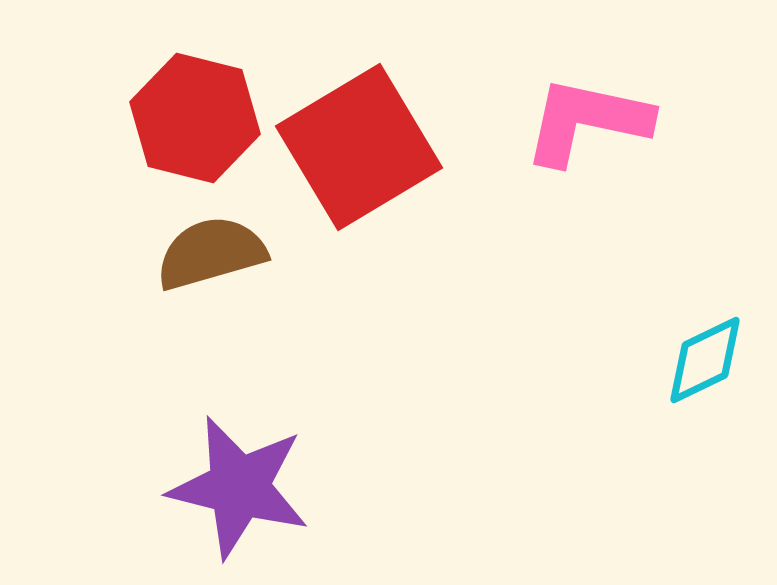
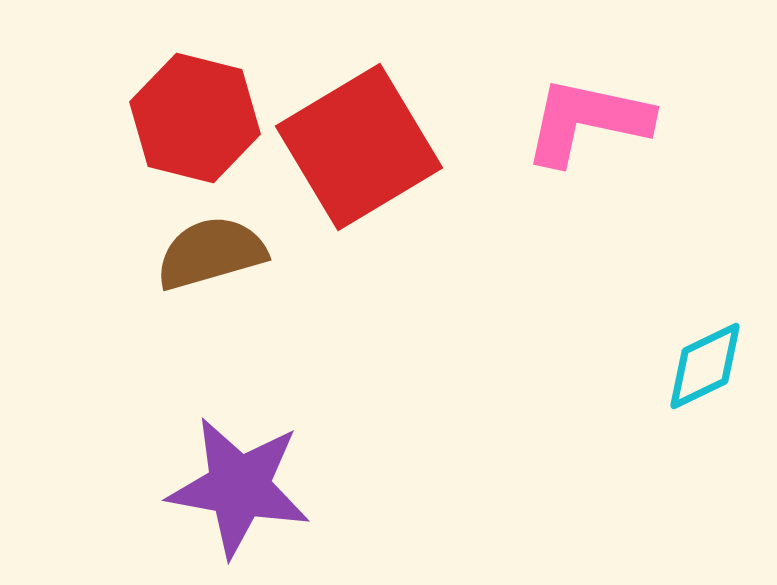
cyan diamond: moved 6 px down
purple star: rotated 4 degrees counterclockwise
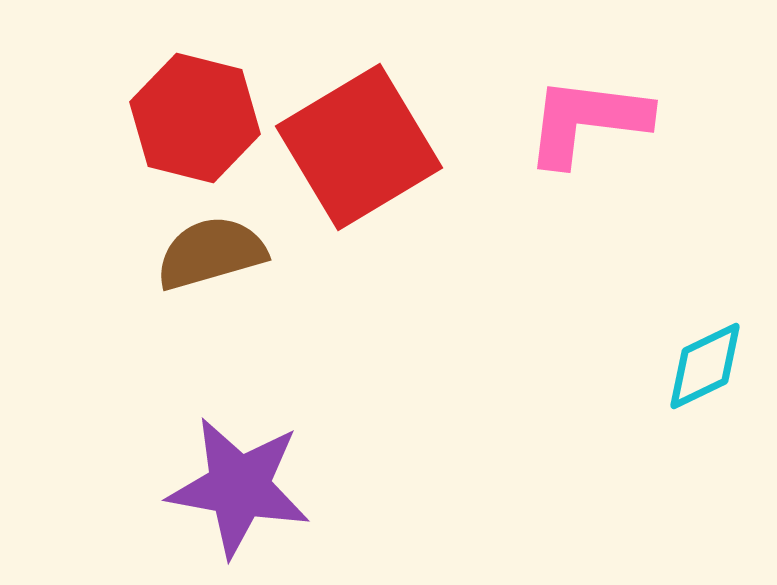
pink L-shape: rotated 5 degrees counterclockwise
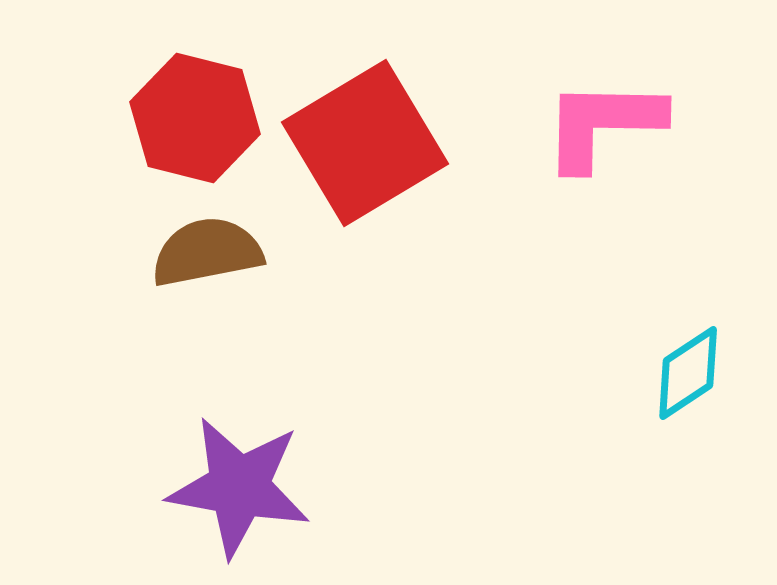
pink L-shape: moved 16 px right, 3 px down; rotated 6 degrees counterclockwise
red square: moved 6 px right, 4 px up
brown semicircle: moved 4 px left, 1 px up; rotated 5 degrees clockwise
cyan diamond: moved 17 px left, 7 px down; rotated 8 degrees counterclockwise
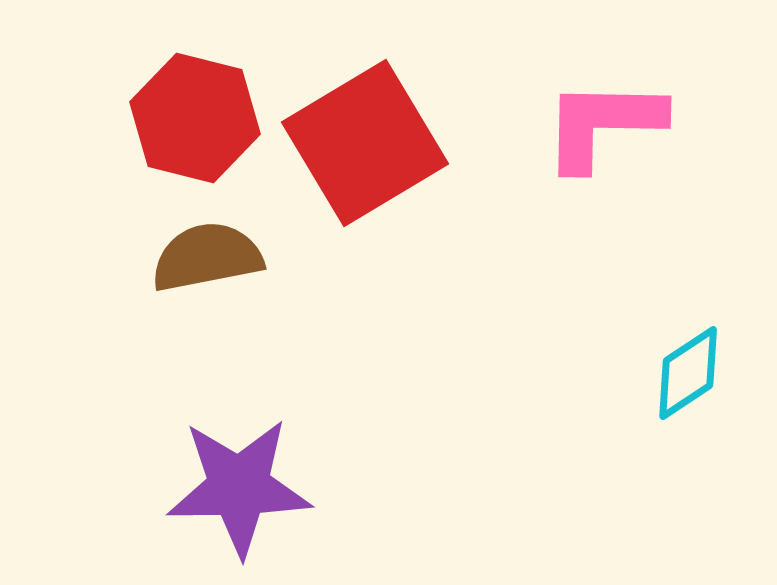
brown semicircle: moved 5 px down
purple star: rotated 11 degrees counterclockwise
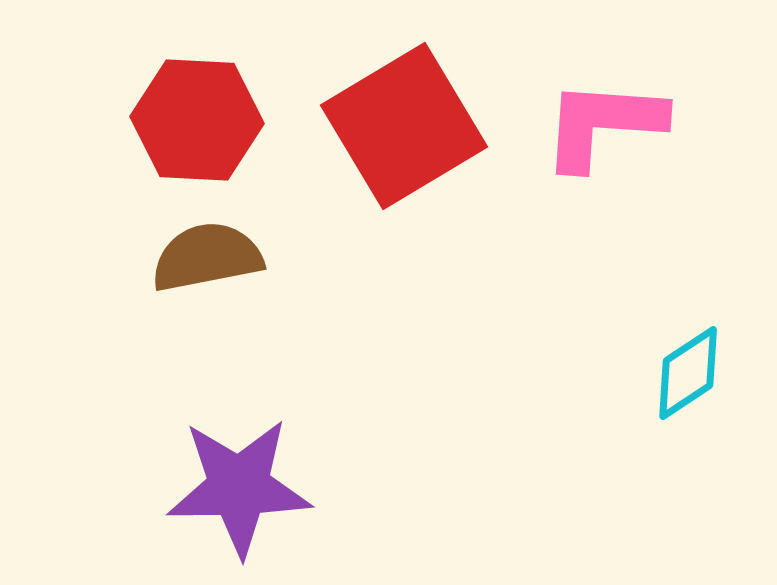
red hexagon: moved 2 px right, 2 px down; rotated 11 degrees counterclockwise
pink L-shape: rotated 3 degrees clockwise
red square: moved 39 px right, 17 px up
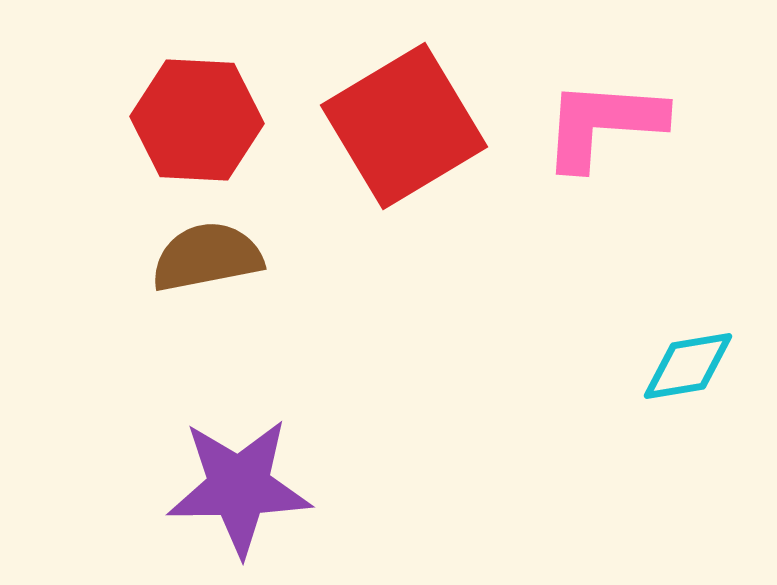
cyan diamond: moved 7 px up; rotated 24 degrees clockwise
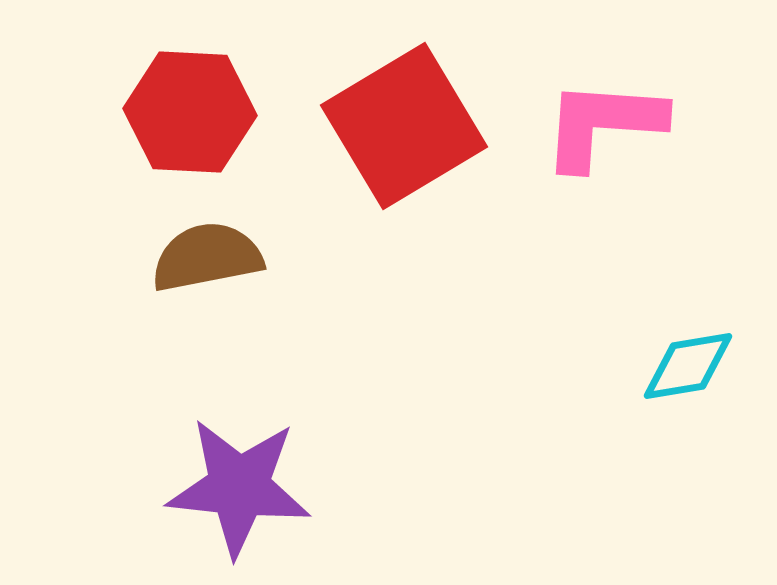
red hexagon: moved 7 px left, 8 px up
purple star: rotated 7 degrees clockwise
